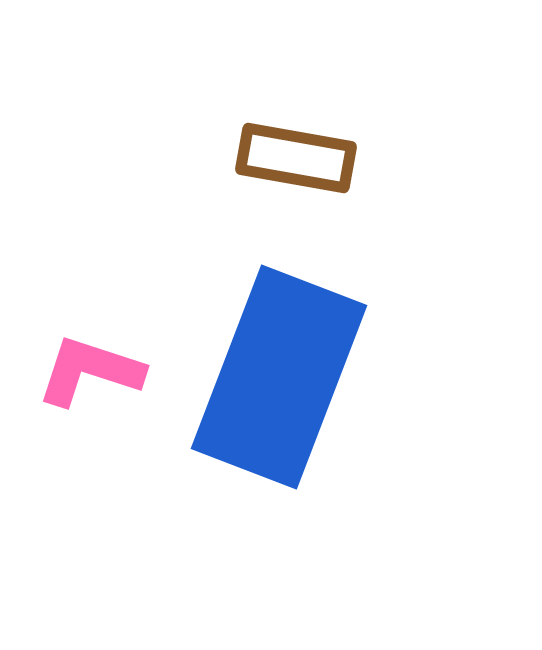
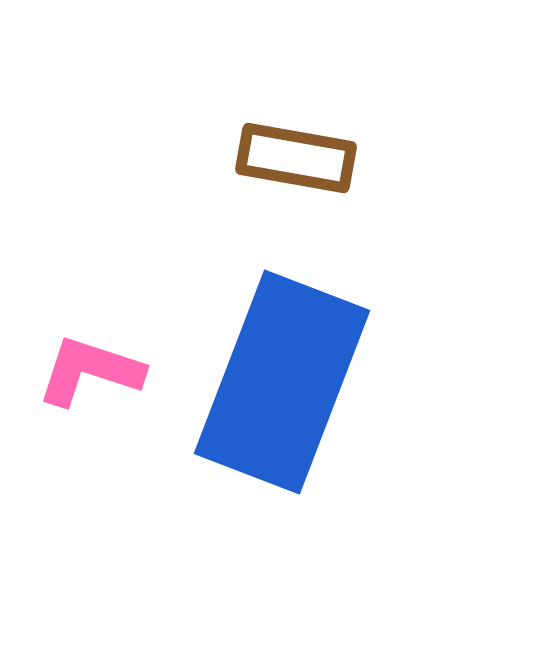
blue rectangle: moved 3 px right, 5 px down
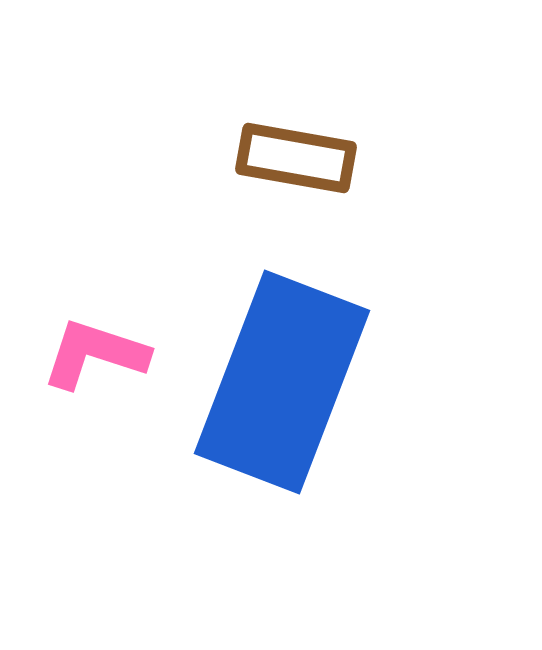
pink L-shape: moved 5 px right, 17 px up
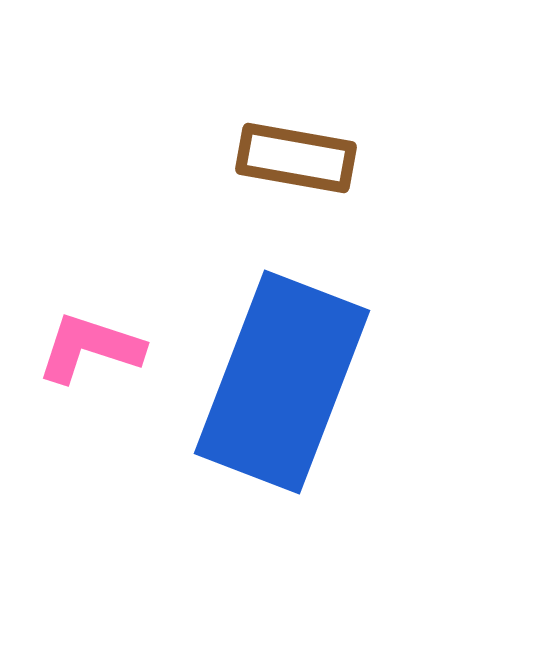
pink L-shape: moved 5 px left, 6 px up
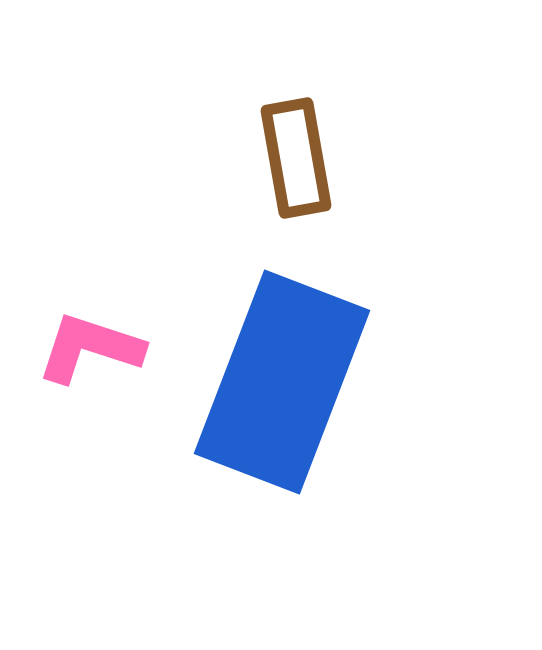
brown rectangle: rotated 70 degrees clockwise
